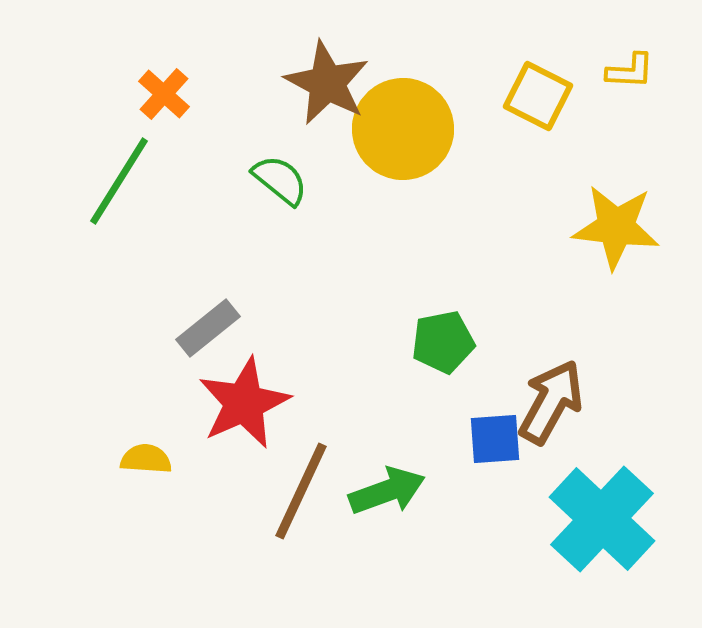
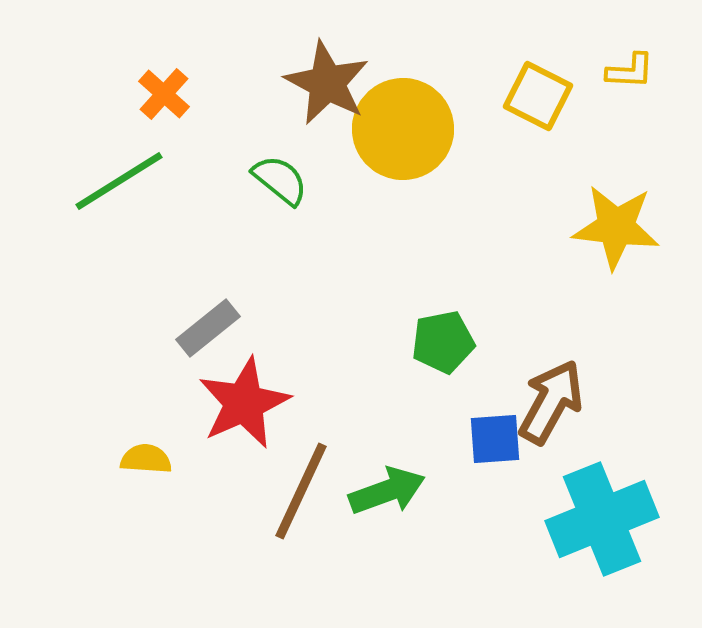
green line: rotated 26 degrees clockwise
cyan cross: rotated 25 degrees clockwise
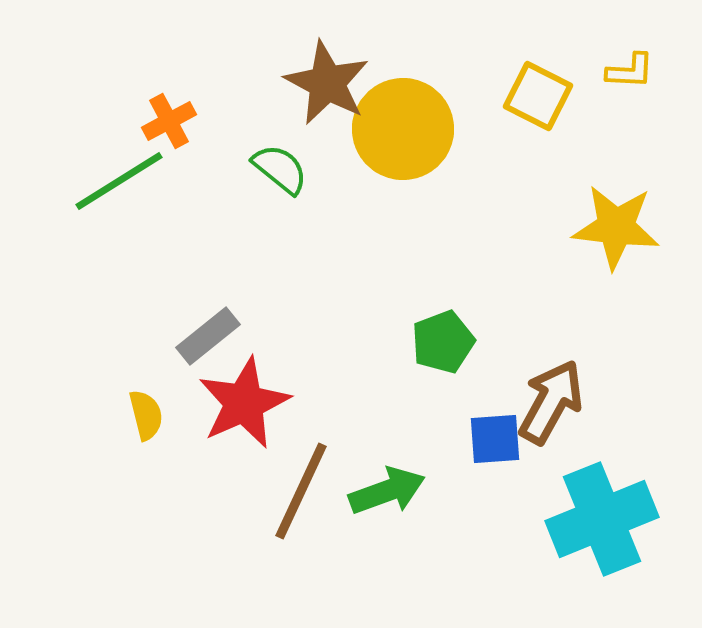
orange cross: moved 5 px right, 27 px down; rotated 20 degrees clockwise
green semicircle: moved 11 px up
gray rectangle: moved 8 px down
green pentagon: rotated 10 degrees counterclockwise
yellow semicircle: moved 44 px up; rotated 72 degrees clockwise
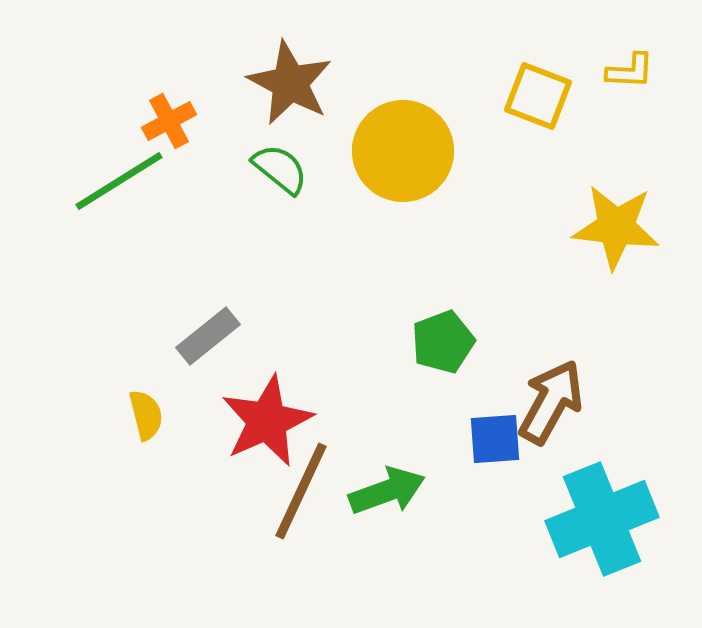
brown star: moved 37 px left
yellow square: rotated 6 degrees counterclockwise
yellow circle: moved 22 px down
red star: moved 23 px right, 18 px down
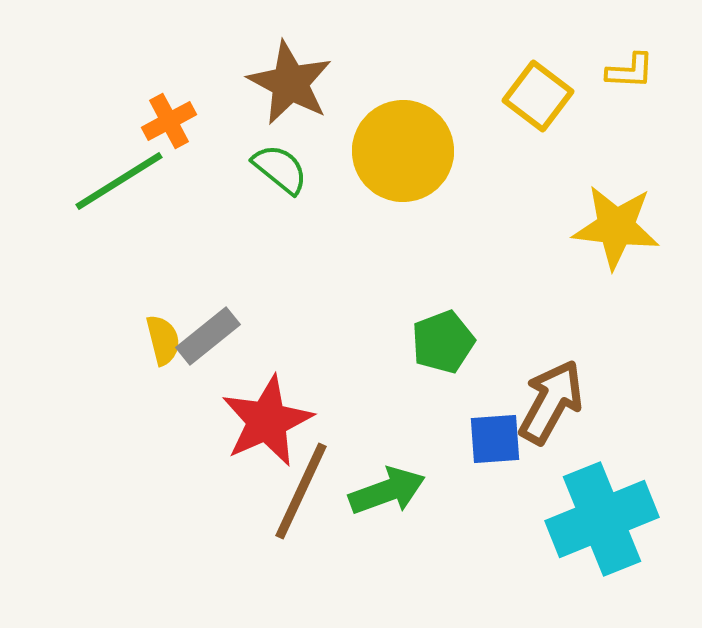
yellow square: rotated 16 degrees clockwise
yellow semicircle: moved 17 px right, 75 px up
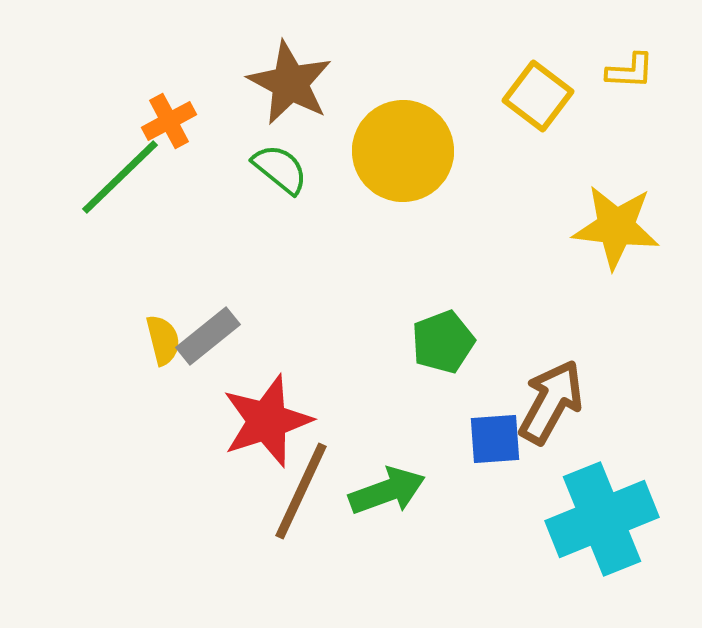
green line: moved 1 px right, 4 px up; rotated 12 degrees counterclockwise
red star: rotated 6 degrees clockwise
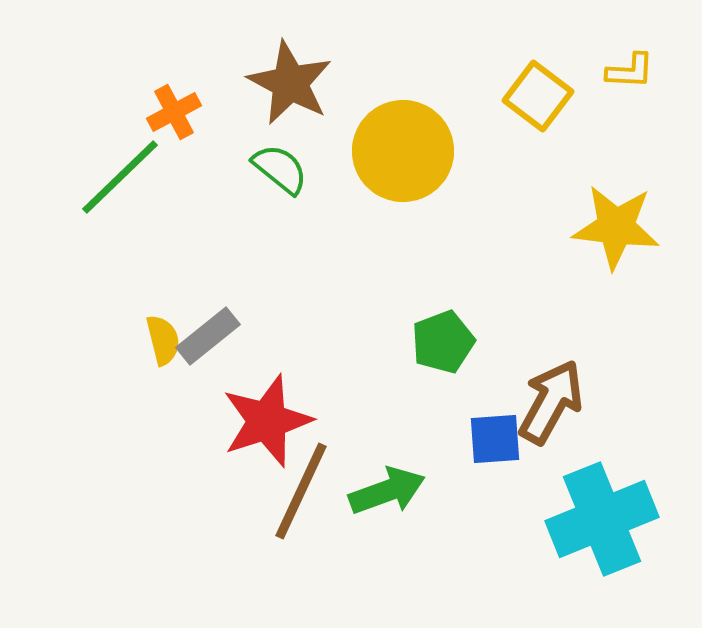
orange cross: moved 5 px right, 9 px up
